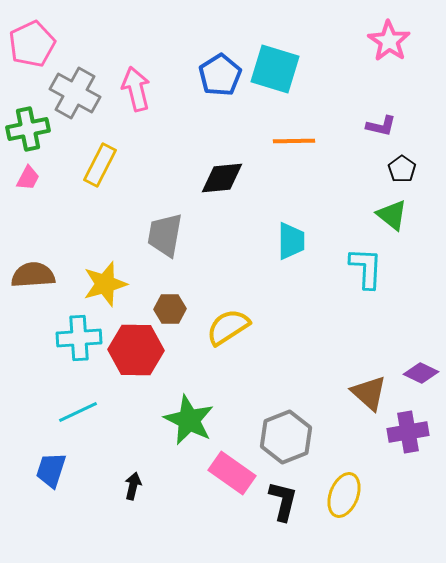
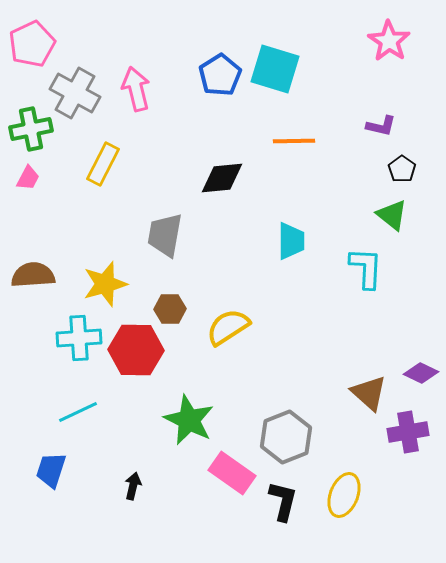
green cross: moved 3 px right
yellow rectangle: moved 3 px right, 1 px up
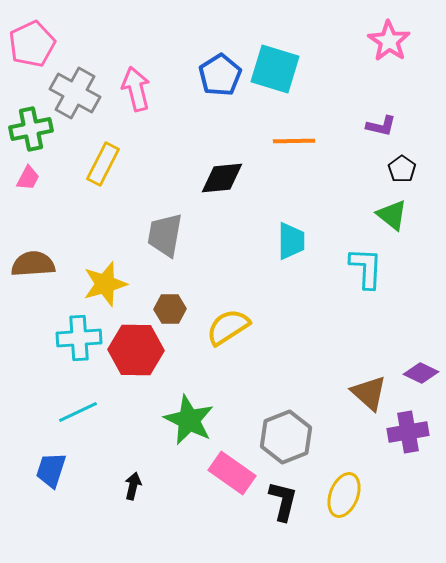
brown semicircle: moved 11 px up
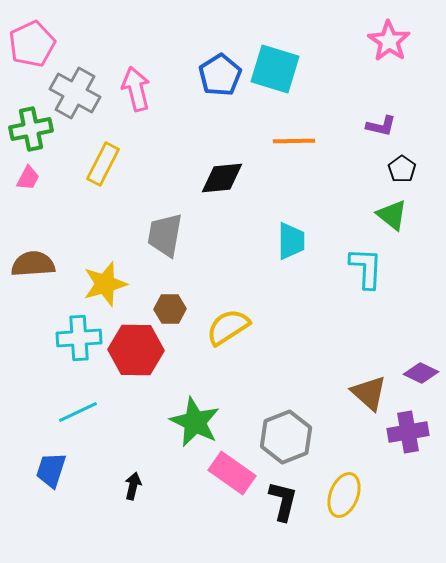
green star: moved 6 px right, 2 px down
